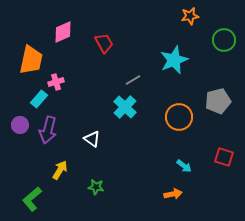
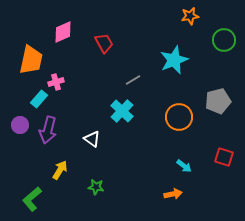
cyan cross: moved 3 px left, 4 px down
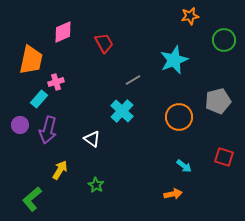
green star: moved 2 px up; rotated 21 degrees clockwise
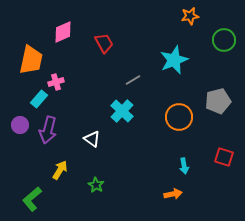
cyan arrow: rotated 42 degrees clockwise
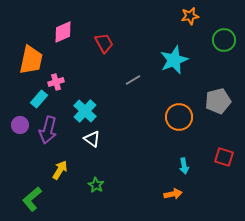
cyan cross: moved 37 px left
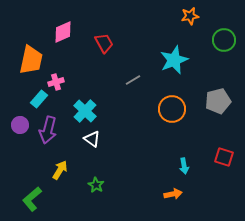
orange circle: moved 7 px left, 8 px up
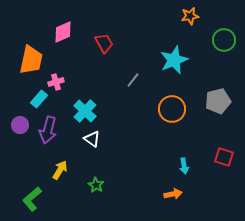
gray line: rotated 21 degrees counterclockwise
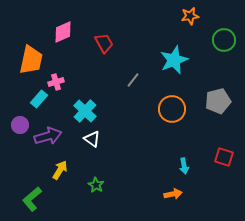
purple arrow: moved 6 px down; rotated 120 degrees counterclockwise
